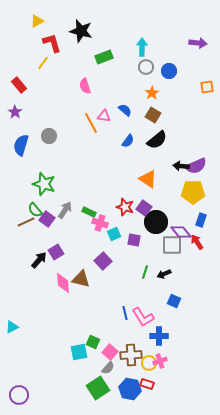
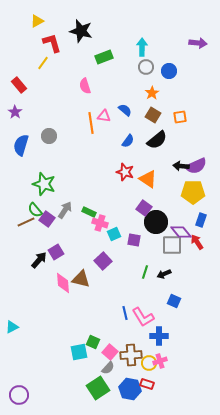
orange square at (207, 87): moved 27 px left, 30 px down
orange line at (91, 123): rotated 20 degrees clockwise
red star at (125, 207): moved 35 px up
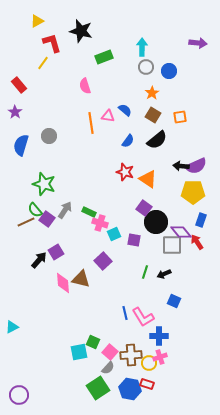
pink triangle at (104, 116): moved 4 px right
pink cross at (160, 361): moved 4 px up
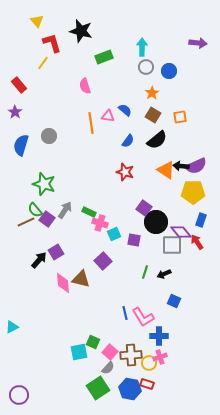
yellow triangle at (37, 21): rotated 40 degrees counterclockwise
orange triangle at (148, 179): moved 18 px right, 9 px up
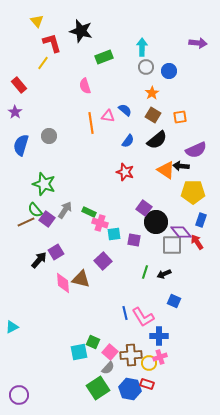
purple semicircle at (196, 166): moved 16 px up
cyan square at (114, 234): rotated 16 degrees clockwise
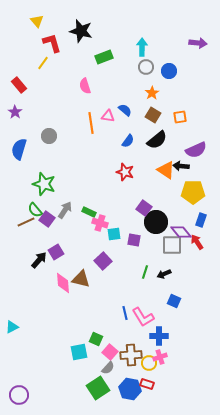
blue semicircle at (21, 145): moved 2 px left, 4 px down
green square at (93, 342): moved 3 px right, 3 px up
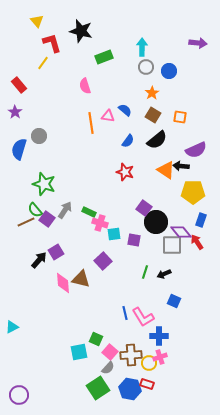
orange square at (180, 117): rotated 16 degrees clockwise
gray circle at (49, 136): moved 10 px left
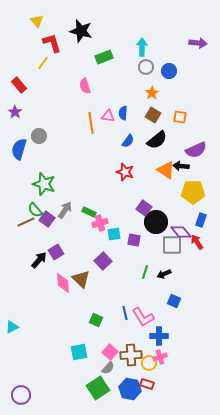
blue semicircle at (125, 110): moved 2 px left, 3 px down; rotated 128 degrees counterclockwise
pink cross at (100, 223): rotated 35 degrees counterclockwise
brown triangle at (81, 279): rotated 30 degrees clockwise
green square at (96, 339): moved 19 px up
purple circle at (19, 395): moved 2 px right
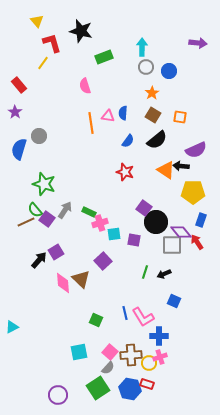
purple circle at (21, 395): moved 37 px right
